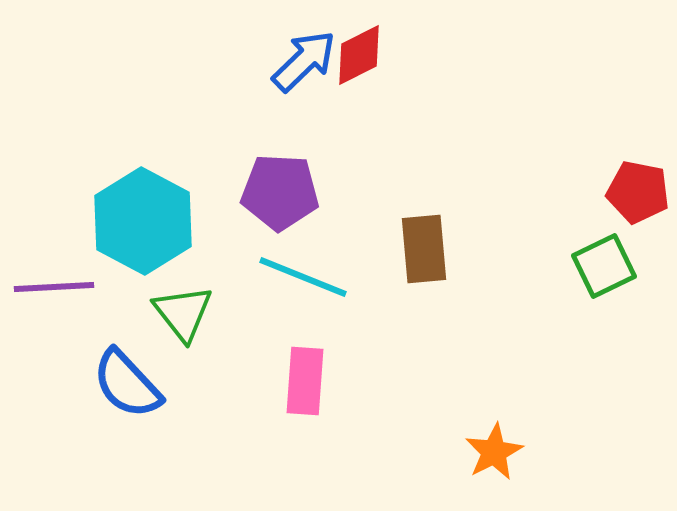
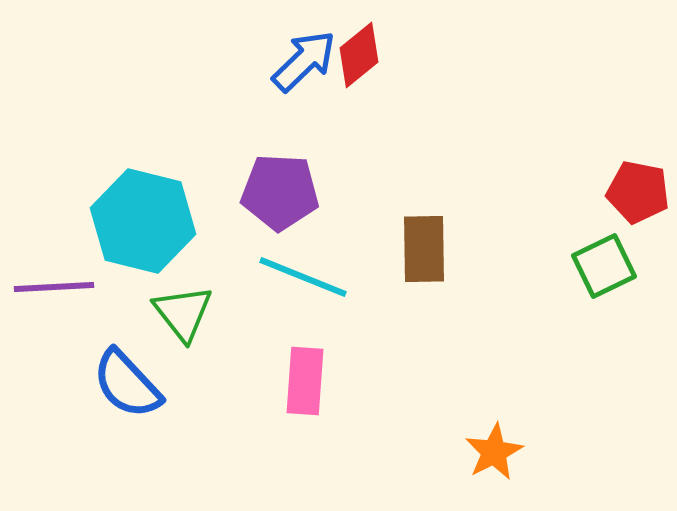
red diamond: rotated 12 degrees counterclockwise
cyan hexagon: rotated 14 degrees counterclockwise
brown rectangle: rotated 4 degrees clockwise
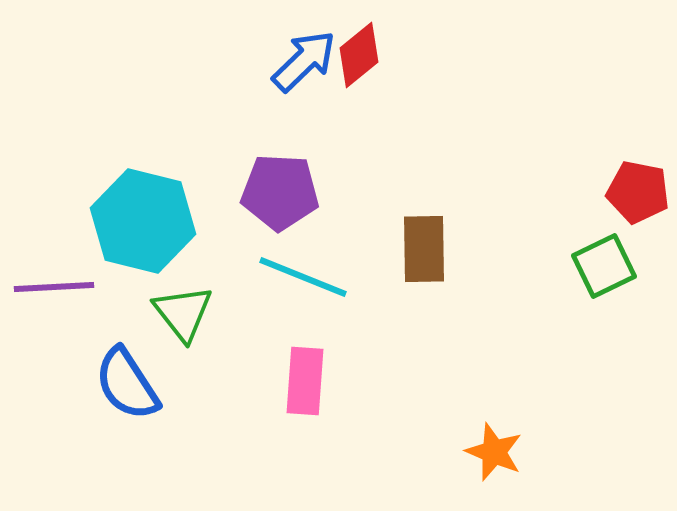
blue semicircle: rotated 10 degrees clockwise
orange star: rotated 22 degrees counterclockwise
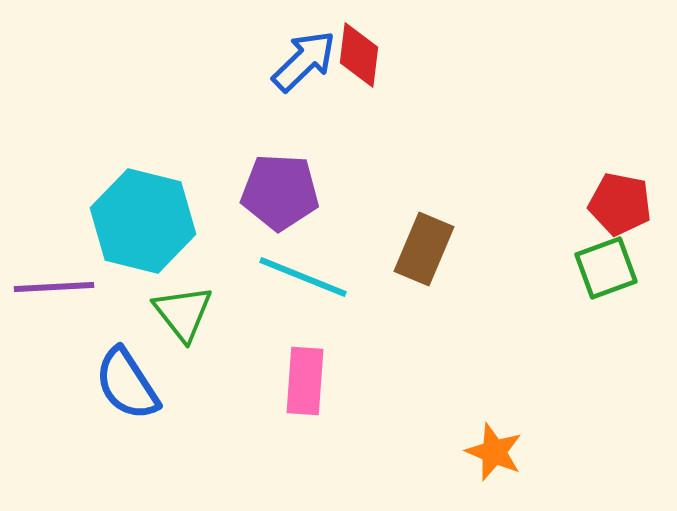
red diamond: rotated 44 degrees counterclockwise
red pentagon: moved 18 px left, 12 px down
brown rectangle: rotated 24 degrees clockwise
green square: moved 2 px right, 2 px down; rotated 6 degrees clockwise
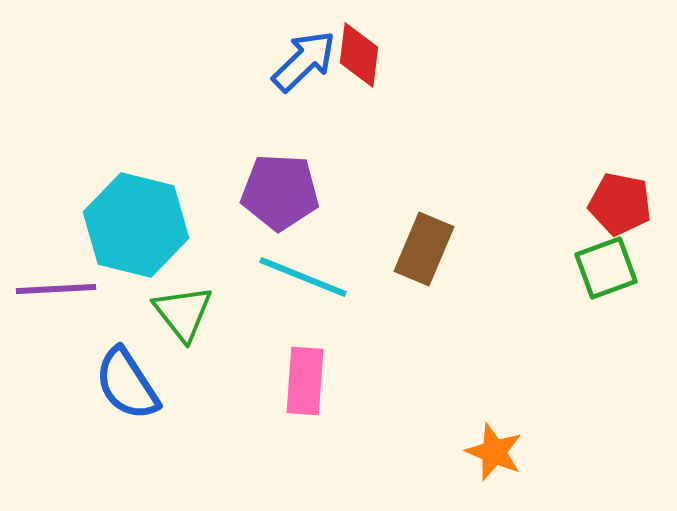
cyan hexagon: moved 7 px left, 4 px down
purple line: moved 2 px right, 2 px down
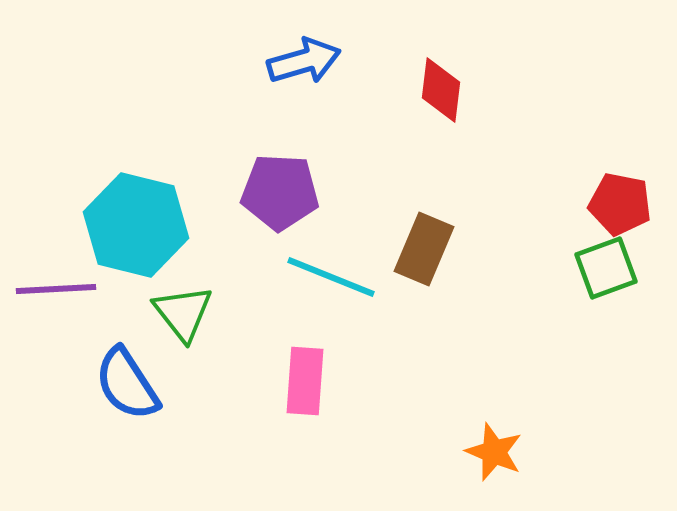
red diamond: moved 82 px right, 35 px down
blue arrow: rotated 28 degrees clockwise
cyan line: moved 28 px right
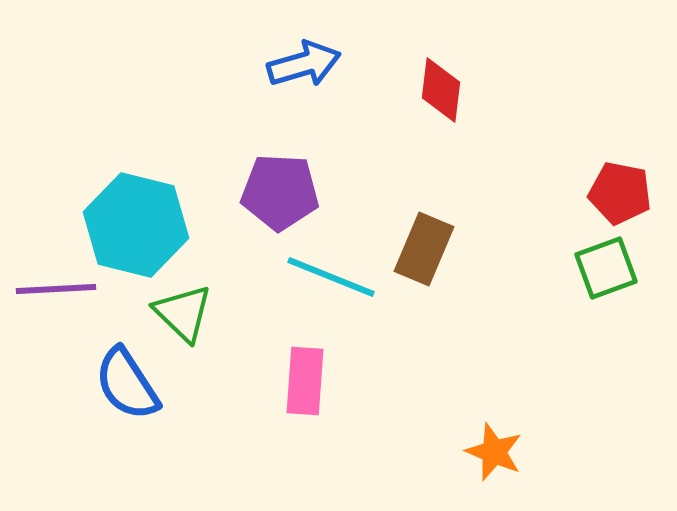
blue arrow: moved 3 px down
red pentagon: moved 11 px up
green triangle: rotated 8 degrees counterclockwise
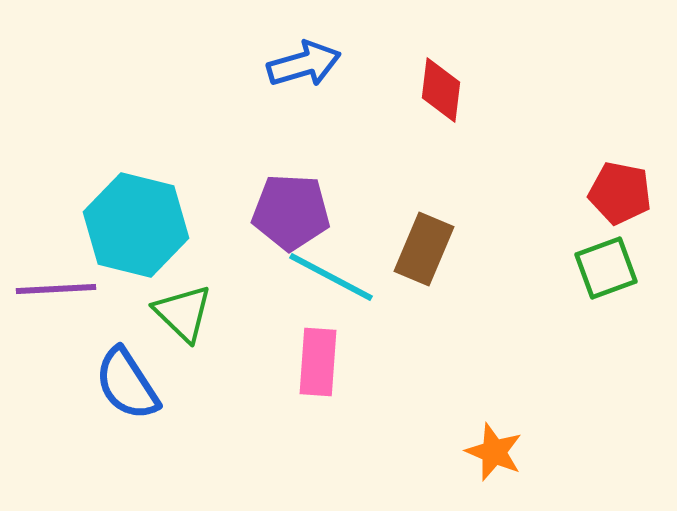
purple pentagon: moved 11 px right, 20 px down
cyan line: rotated 6 degrees clockwise
pink rectangle: moved 13 px right, 19 px up
